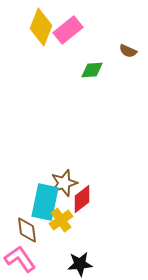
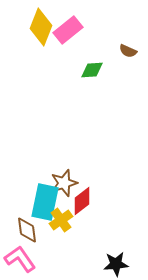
red diamond: moved 2 px down
black star: moved 36 px right
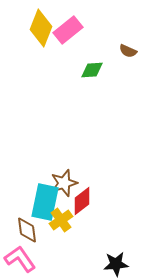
yellow diamond: moved 1 px down
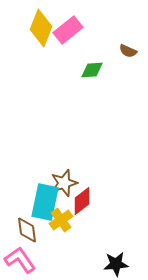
pink L-shape: moved 1 px down
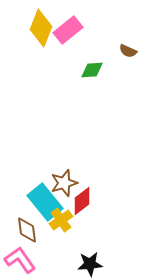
cyan rectangle: rotated 51 degrees counterclockwise
black star: moved 26 px left
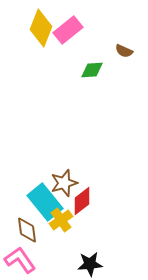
brown semicircle: moved 4 px left
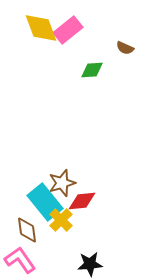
yellow diamond: rotated 42 degrees counterclockwise
brown semicircle: moved 1 px right, 3 px up
brown star: moved 2 px left
red diamond: rotated 32 degrees clockwise
yellow cross: rotated 10 degrees counterclockwise
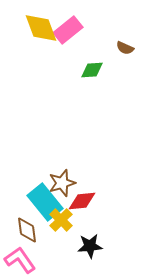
black star: moved 18 px up
